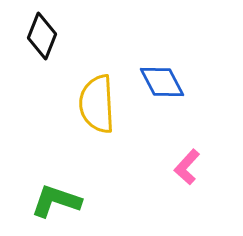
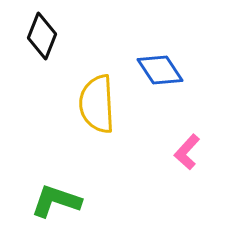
blue diamond: moved 2 px left, 12 px up; rotated 6 degrees counterclockwise
pink L-shape: moved 15 px up
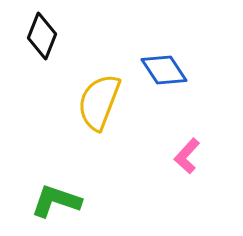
blue diamond: moved 4 px right
yellow semicircle: moved 2 px right, 2 px up; rotated 24 degrees clockwise
pink L-shape: moved 4 px down
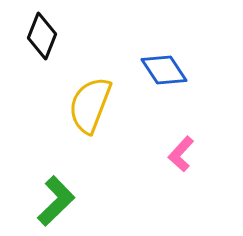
yellow semicircle: moved 9 px left, 3 px down
pink L-shape: moved 6 px left, 2 px up
green L-shape: rotated 117 degrees clockwise
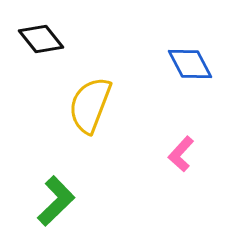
black diamond: moved 1 px left, 3 px down; rotated 60 degrees counterclockwise
blue diamond: moved 26 px right, 6 px up; rotated 6 degrees clockwise
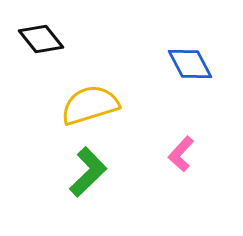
yellow semicircle: rotated 52 degrees clockwise
green L-shape: moved 32 px right, 29 px up
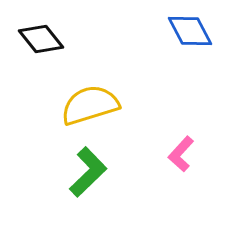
blue diamond: moved 33 px up
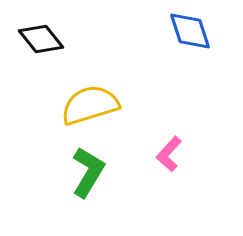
blue diamond: rotated 9 degrees clockwise
pink L-shape: moved 12 px left
green L-shape: rotated 15 degrees counterclockwise
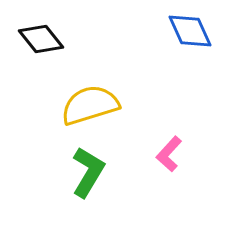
blue diamond: rotated 6 degrees counterclockwise
